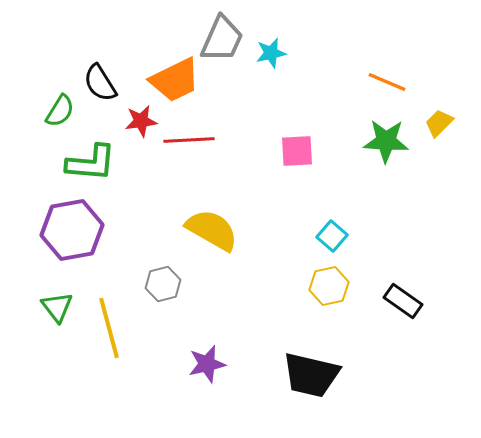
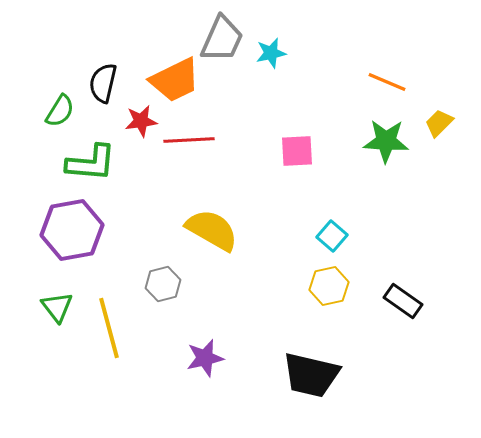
black semicircle: moved 3 px right; rotated 45 degrees clockwise
purple star: moved 2 px left, 6 px up
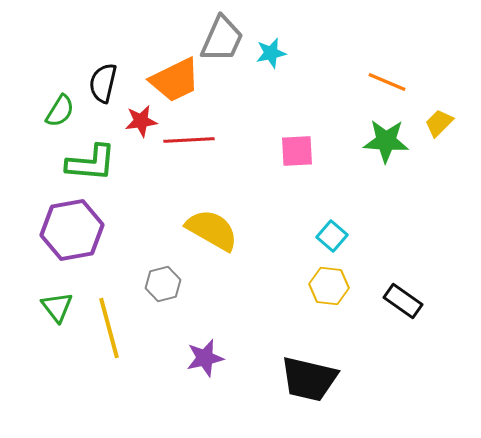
yellow hexagon: rotated 18 degrees clockwise
black trapezoid: moved 2 px left, 4 px down
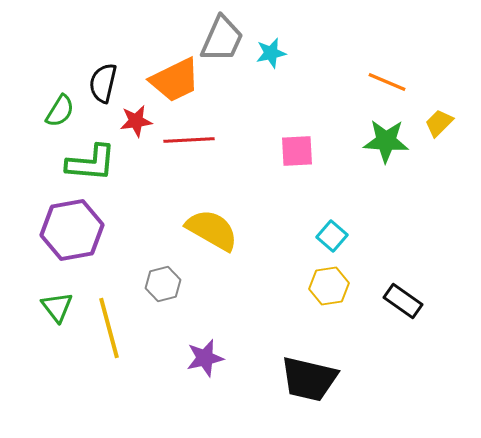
red star: moved 5 px left
yellow hexagon: rotated 15 degrees counterclockwise
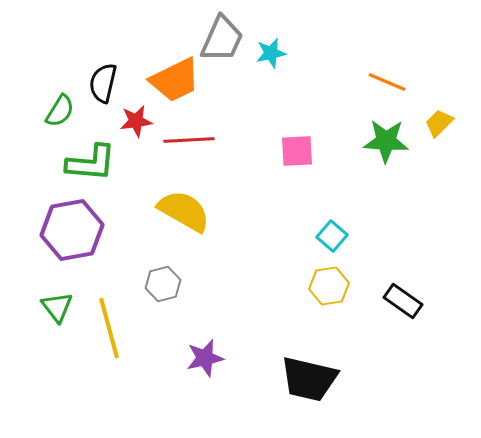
yellow semicircle: moved 28 px left, 19 px up
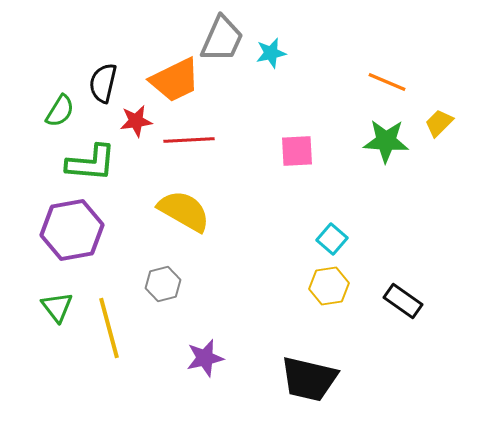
cyan square: moved 3 px down
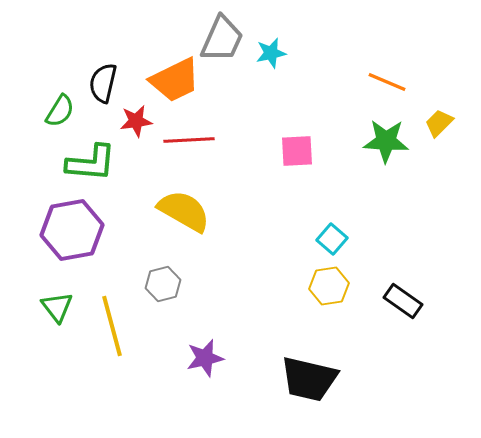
yellow line: moved 3 px right, 2 px up
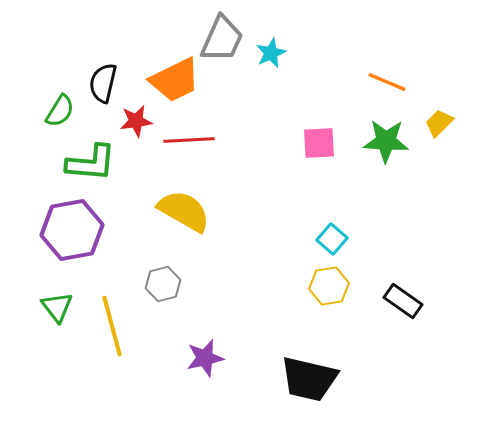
cyan star: rotated 12 degrees counterclockwise
pink square: moved 22 px right, 8 px up
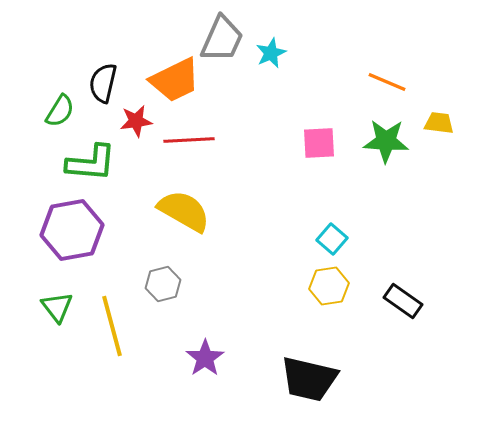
yellow trapezoid: rotated 52 degrees clockwise
purple star: rotated 21 degrees counterclockwise
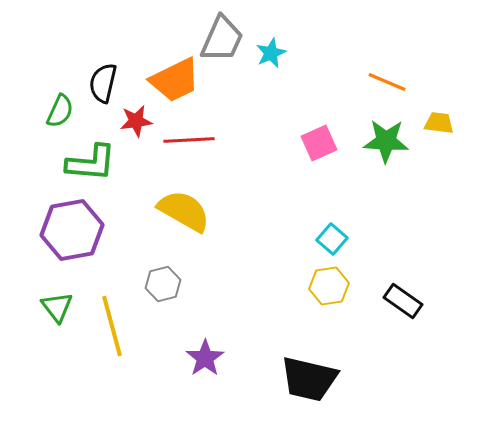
green semicircle: rotated 8 degrees counterclockwise
pink square: rotated 21 degrees counterclockwise
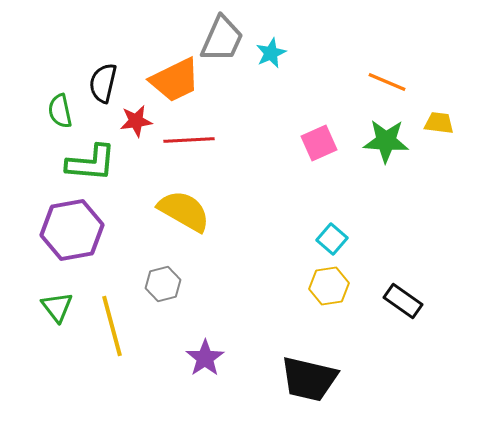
green semicircle: rotated 144 degrees clockwise
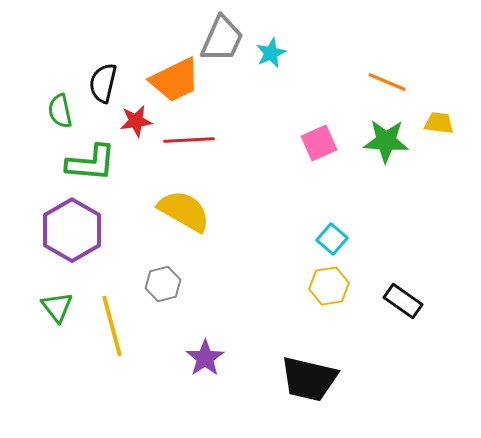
purple hexagon: rotated 20 degrees counterclockwise
